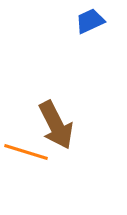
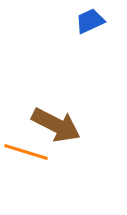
brown arrow: rotated 36 degrees counterclockwise
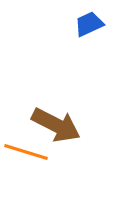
blue trapezoid: moved 1 px left, 3 px down
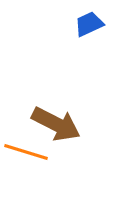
brown arrow: moved 1 px up
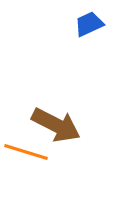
brown arrow: moved 1 px down
